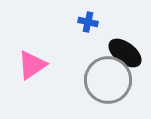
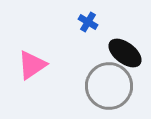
blue cross: rotated 18 degrees clockwise
gray circle: moved 1 px right, 6 px down
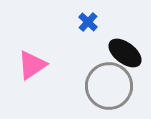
blue cross: rotated 12 degrees clockwise
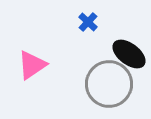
black ellipse: moved 4 px right, 1 px down
gray circle: moved 2 px up
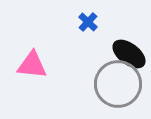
pink triangle: rotated 40 degrees clockwise
gray circle: moved 9 px right
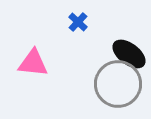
blue cross: moved 10 px left
pink triangle: moved 1 px right, 2 px up
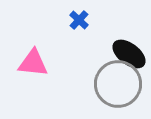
blue cross: moved 1 px right, 2 px up
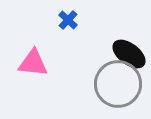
blue cross: moved 11 px left
